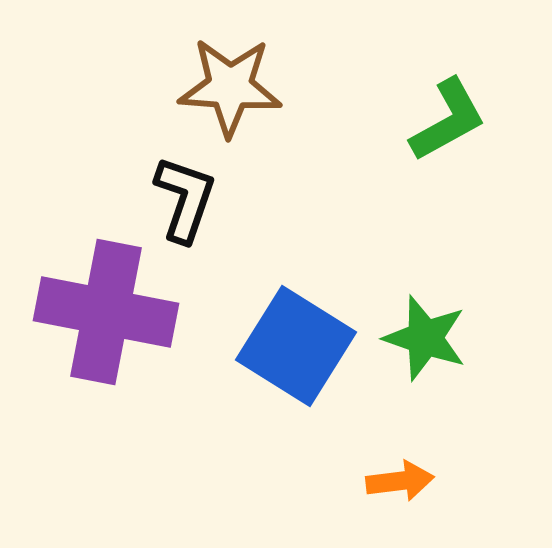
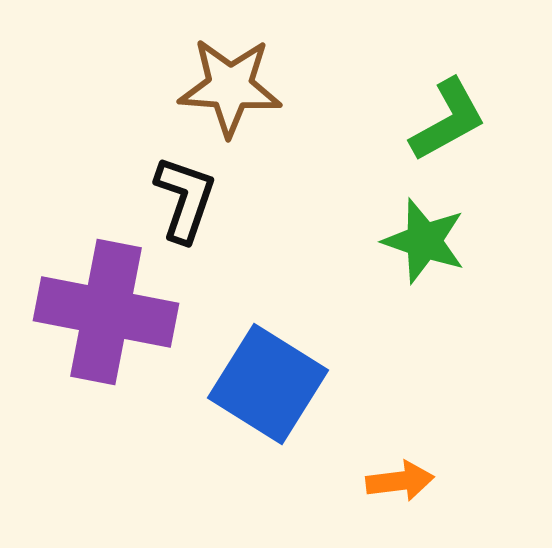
green star: moved 1 px left, 97 px up
blue square: moved 28 px left, 38 px down
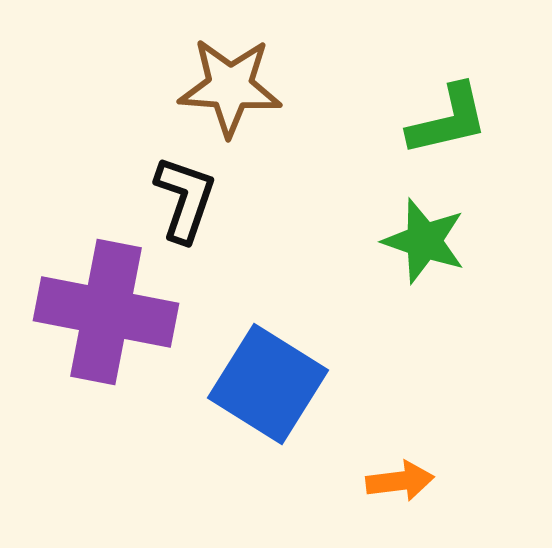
green L-shape: rotated 16 degrees clockwise
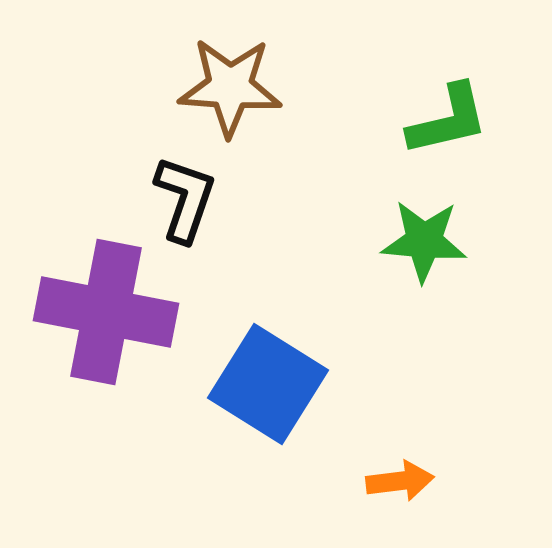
green star: rotated 14 degrees counterclockwise
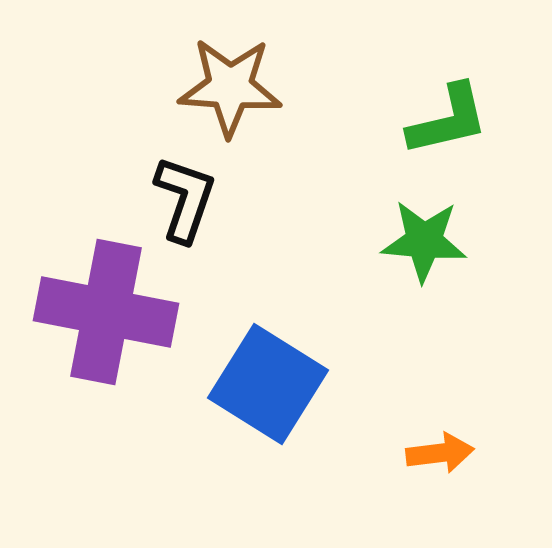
orange arrow: moved 40 px right, 28 px up
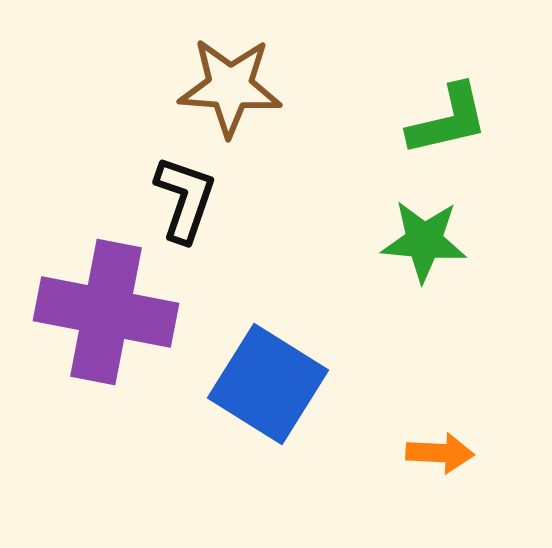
orange arrow: rotated 10 degrees clockwise
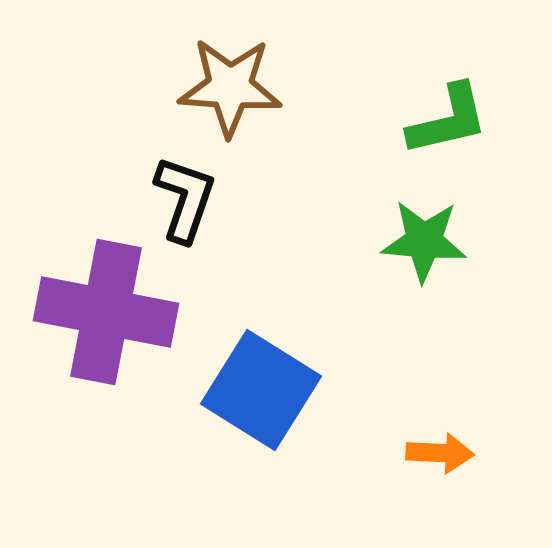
blue square: moved 7 px left, 6 px down
